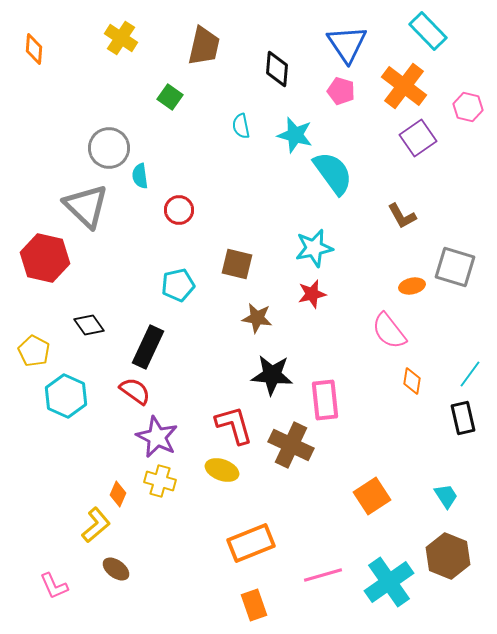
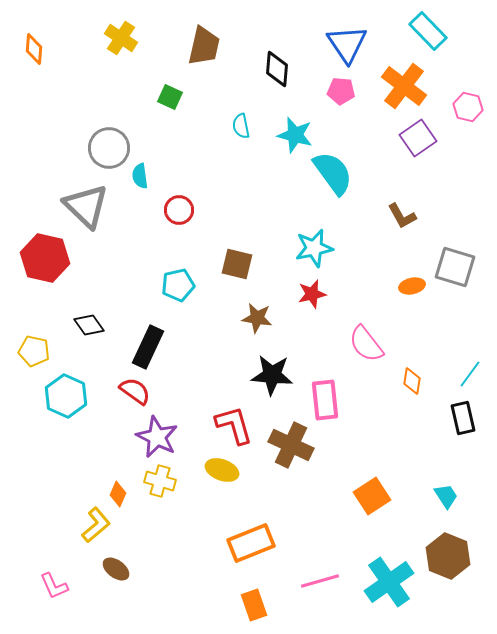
pink pentagon at (341, 91): rotated 12 degrees counterclockwise
green square at (170, 97): rotated 10 degrees counterclockwise
pink semicircle at (389, 331): moved 23 px left, 13 px down
yellow pentagon at (34, 351): rotated 16 degrees counterclockwise
pink line at (323, 575): moved 3 px left, 6 px down
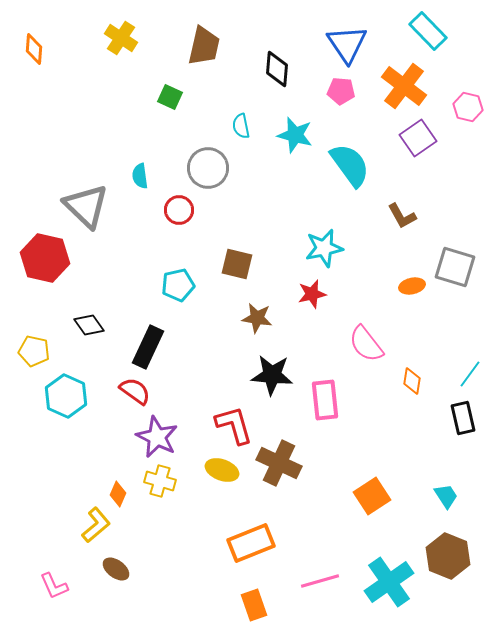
gray circle at (109, 148): moved 99 px right, 20 px down
cyan semicircle at (333, 173): moved 17 px right, 8 px up
cyan star at (314, 248): moved 10 px right
brown cross at (291, 445): moved 12 px left, 18 px down
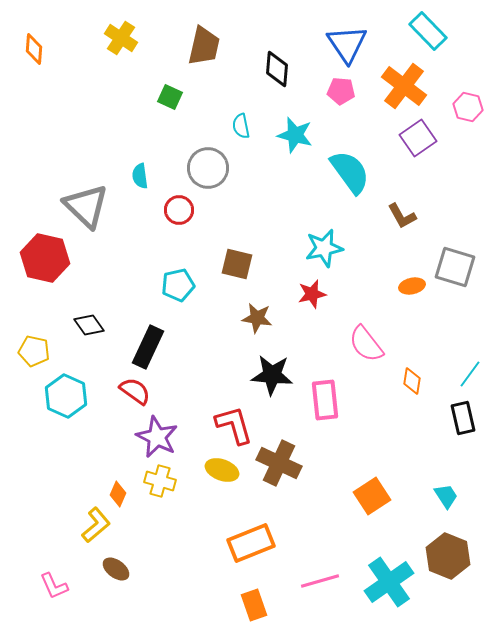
cyan semicircle at (350, 165): moved 7 px down
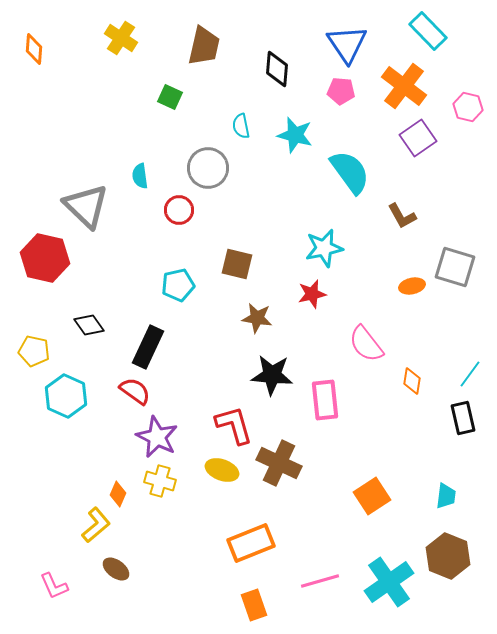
cyan trapezoid at (446, 496): rotated 40 degrees clockwise
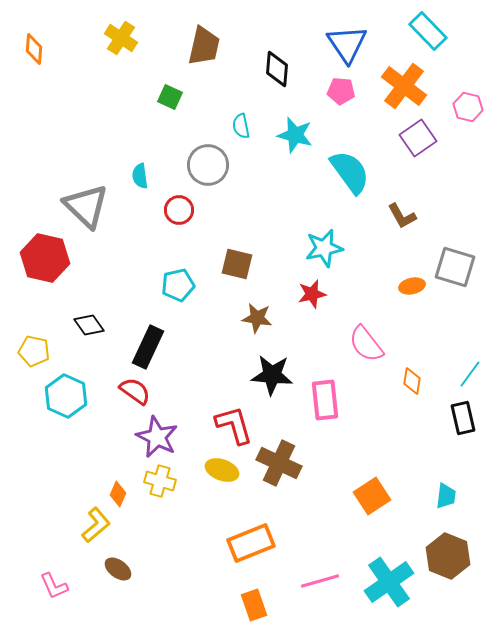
gray circle at (208, 168): moved 3 px up
brown ellipse at (116, 569): moved 2 px right
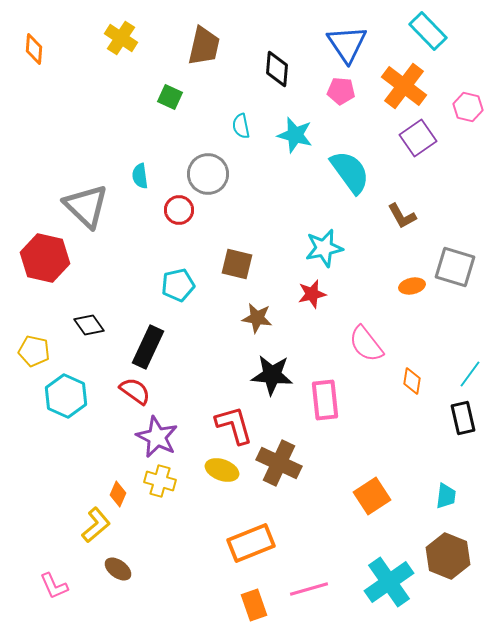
gray circle at (208, 165): moved 9 px down
pink line at (320, 581): moved 11 px left, 8 px down
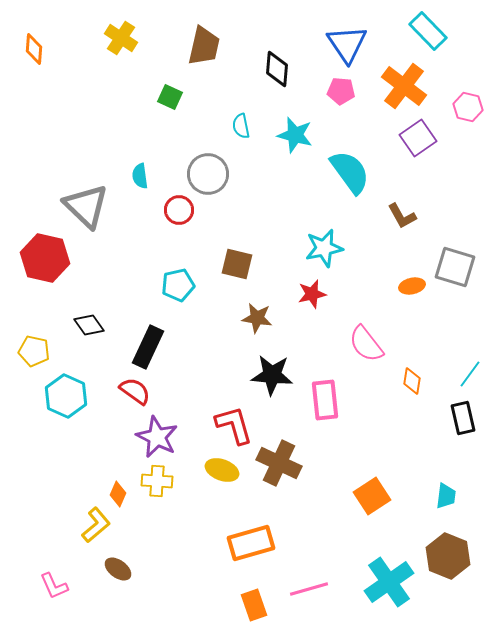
yellow cross at (160, 481): moved 3 px left; rotated 12 degrees counterclockwise
orange rectangle at (251, 543): rotated 6 degrees clockwise
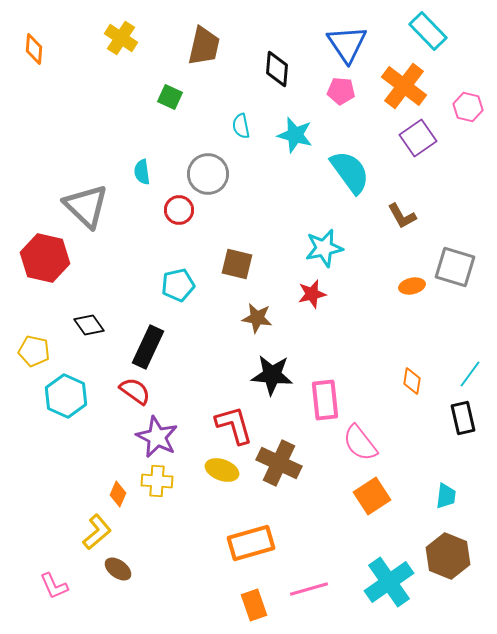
cyan semicircle at (140, 176): moved 2 px right, 4 px up
pink semicircle at (366, 344): moved 6 px left, 99 px down
yellow L-shape at (96, 525): moved 1 px right, 7 px down
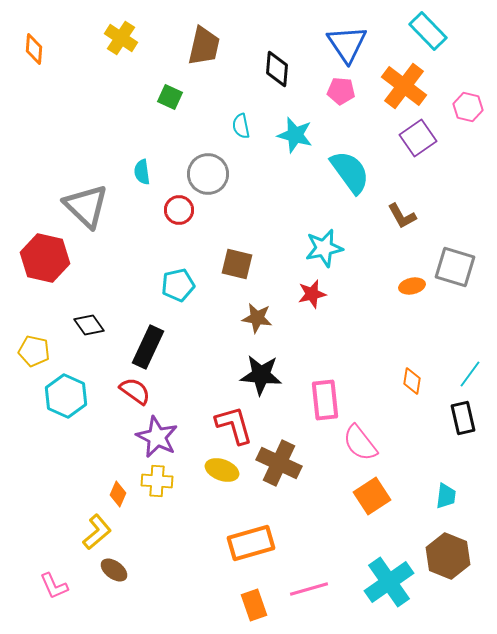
black star at (272, 375): moved 11 px left
brown ellipse at (118, 569): moved 4 px left, 1 px down
